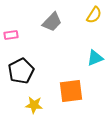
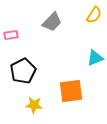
black pentagon: moved 2 px right
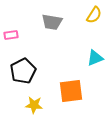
gray trapezoid: rotated 55 degrees clockwise
